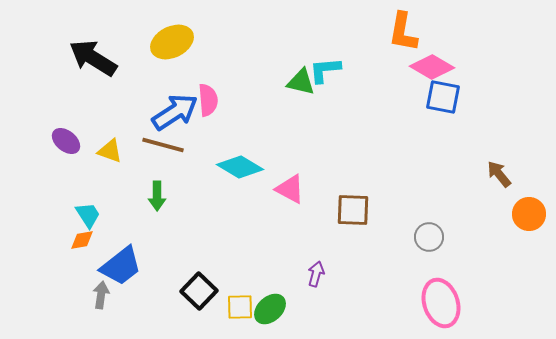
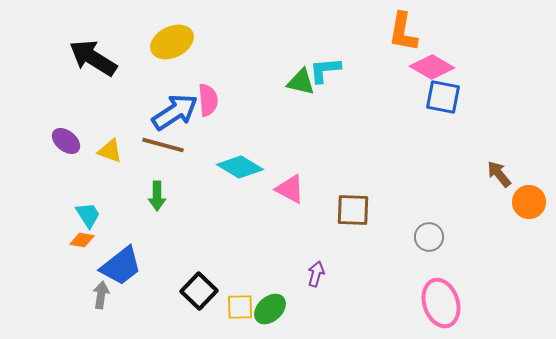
orange circle: moved 12 px up
orange diamond: rotated 20 degrees clockwise
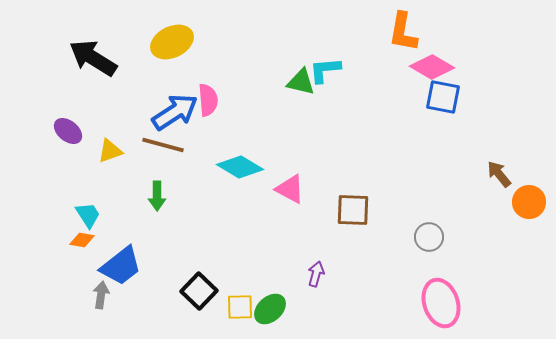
purple ellipse: moved 2 px right, 10 px up
yellow triangle: rotated 40 degrees counterclockwise
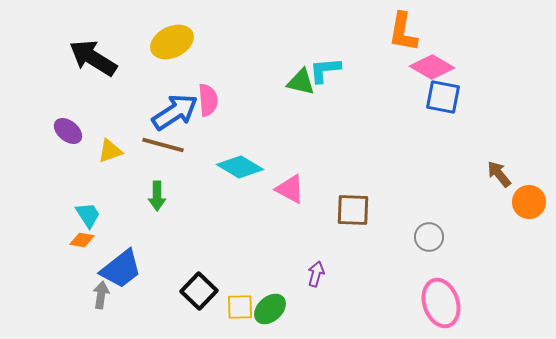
blue trapezoid: moved 3 px down
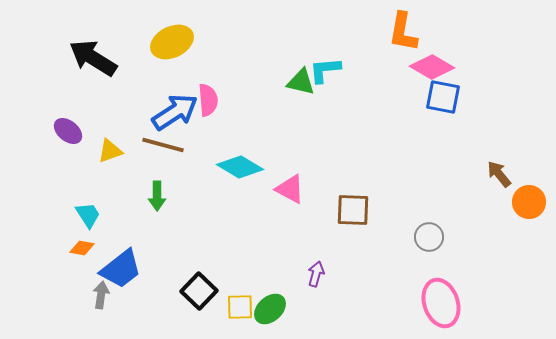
orange diamond: moved 8 px down
